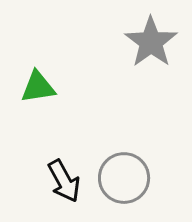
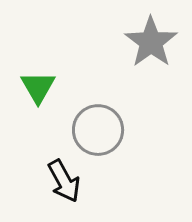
green triangle: rotated 51 degrees counterclockwise
gray circle: moved 26 px left, 48 px up
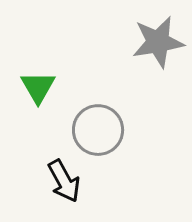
gray star: moved 7 px right; rotated 26 degrees clockwise
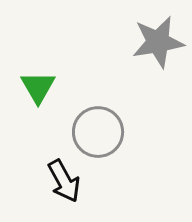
gray circle: moved 2 px down
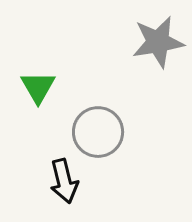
black arrow: rotated 15 degrees clockwise
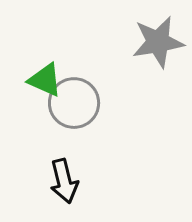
green triangle: moved 7 px right, 7 px up; rotated 36 degrees counterclockwise
gray circle: moved 24 px left, 29 px up
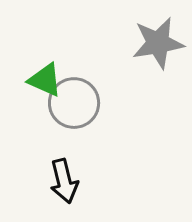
gray star: moved 1 px down
